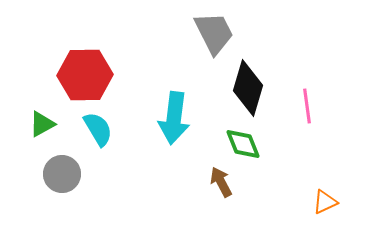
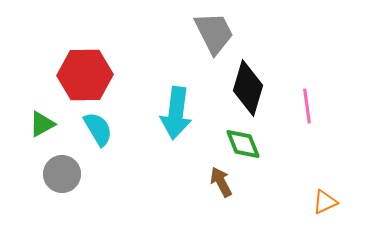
cyan arrow: moved 2 px right, 5 px up
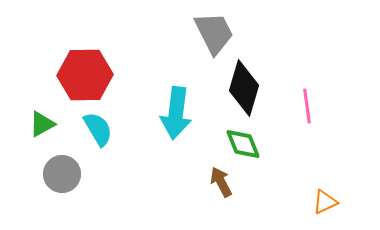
black diamond: moved 4 px left
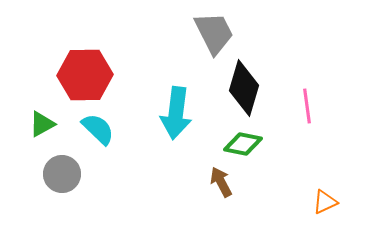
cyan semicircle: rotated 15 degrees counterclockwise
green diamond: rotated 57 degrees counterclockwise
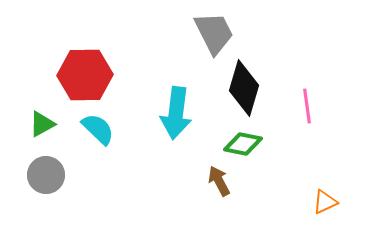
gray circle: moved 16 px left, 1 px down
brown arrow: moved 2 px left, 1 px up
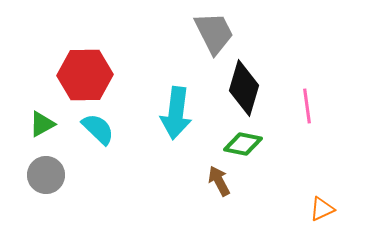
orange triangle: moved 3 px left, 7 px down
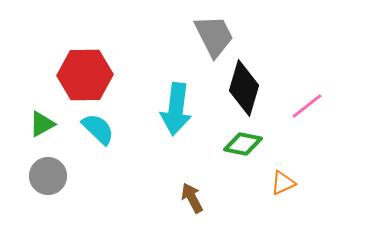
gray trapezoid: moved 3 px down
pink line: rotated 60 degrees clockwise
cyan arrow: moved 4 px up
gray circle: moved 2 px right, 1 px down
brown arrow: moved 27 px left, 17 px down
orange triangle: moved 39 px left, 26 px up
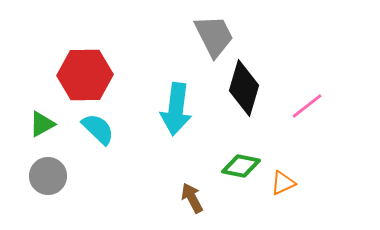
green diamond: moved 2 px left, 22 px down
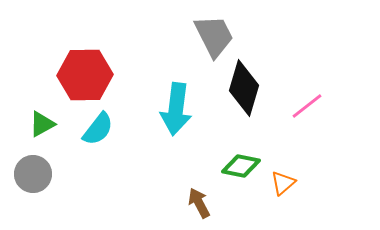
cyan semicircle: rotated 84 degrees clockwise
gray circle: moved 15 px left, 2 px up
orange triangle: rotated 16 degrees counterclockwise
brown arrow: moved 7 px right, 5 px down
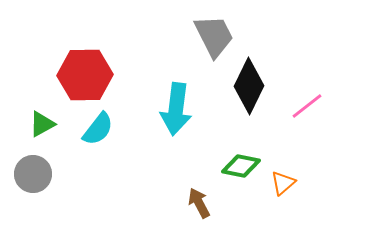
black diamond: moved 5 px right, 2 px up; rotated 10 degrees clockwise
